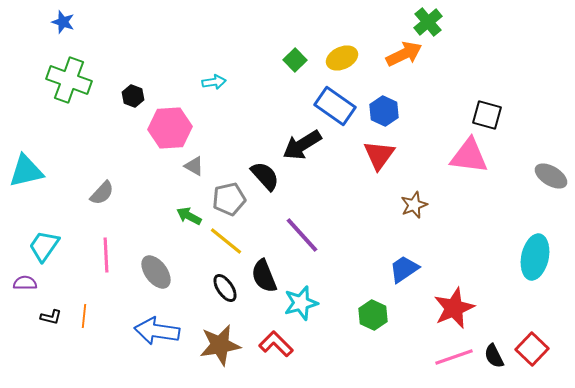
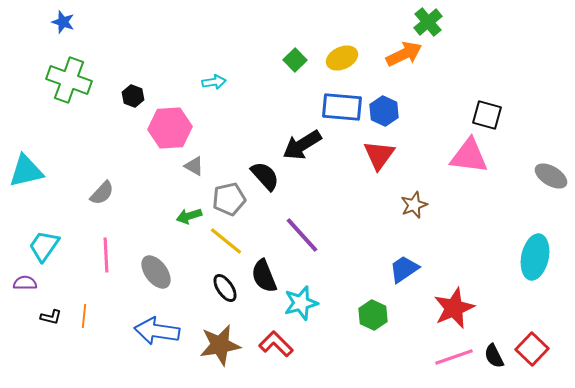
blue rectangle at (335, 106): moved 7 px right, 1 px down; rotated 30 degrees counterclockwise
green arrow at (189, 216): rotated 45 degrees counterclockwise
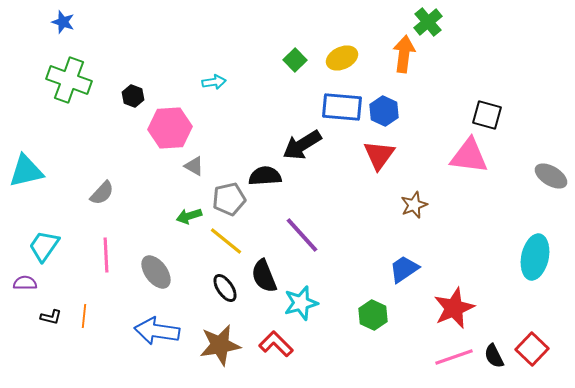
orange arrow at (404, 54): rotated 57 degrees counterclockwise
black semicircle at (265, 176): rotated 52 degrees counterclockwise
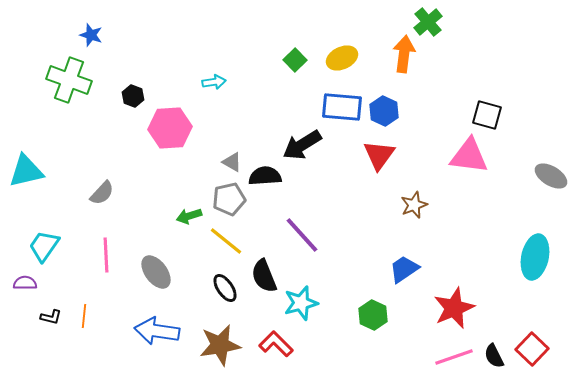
blue star at (63, 22): moved 28 px right, 13 px down
gray triangle at (194, 166): moved 38 px right, 4 px up
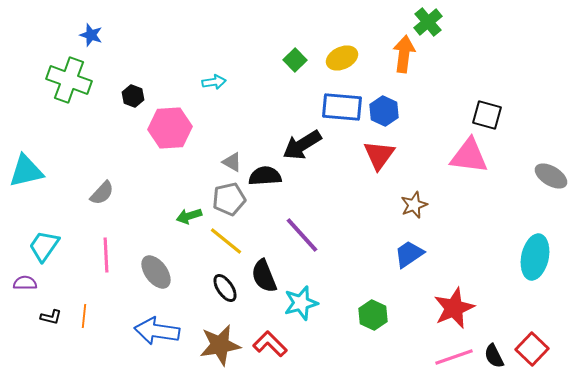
blue trapezoid at (404, 269): moved 5 px right, 15 px up
red L-shape at (276, 344): moved 6 px left
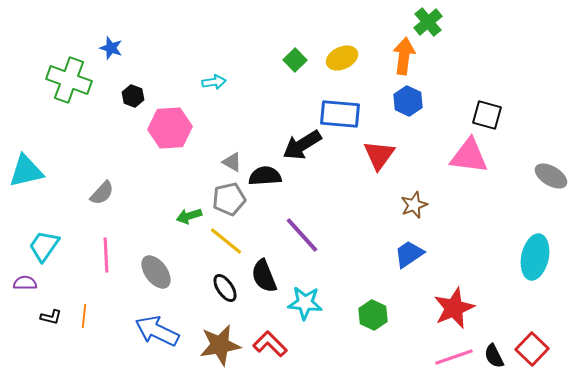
blue star at (91, 35): moved 20 px right, 13 px down
orange arrow at (404, 54): moved 2 px down
blue rectangle at (342, 107): moved 2 px left, 7 px down
blue hexagon at (384, 111): moved 24 px right, 10 px up
cyan star at (301, 303): moved 4 px right; rotated 20 degrees clockwise
blue arrow at (157, 331): rotated 18 degrees clockwise
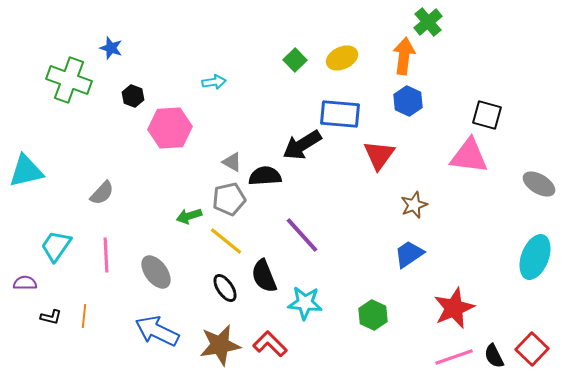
gray ellipse at (551, 176): moved 12 px left, 8 px down
cyan trapezoid at (44, 246): moved 12 px right
cyan ellipse at (535, 257): rotated 9 degrees clockwise
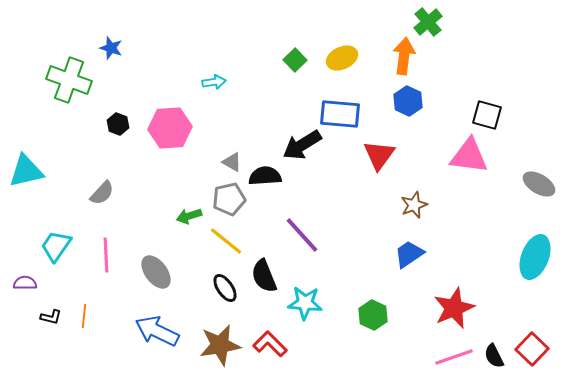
black hexagon at (133, 96): moved 15 px left, 28 px down
